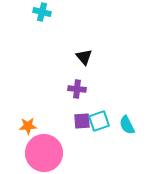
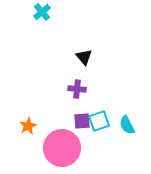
cyan cross: rotated 36 degrees clockwise
orange star: rotated 24 degrees counterclockwise
pink circle: moved 18 px right, 5 px up
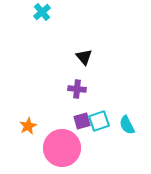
purple square: rotated 12 degrees counterclockwise
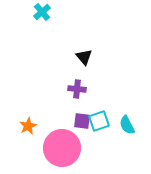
purple square: rotated 24 degrees clockwise
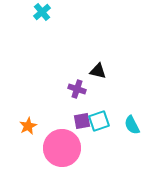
black triangle: moved 14 px right, 14 px down; rotated 36 degrees counterclockwise
purple cross: rotated 12 degrees clockwise
purple square: rotated 18 degrees counterclockwise
cyan semicircle: moved 5 px right
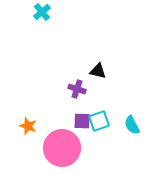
purple square: rotated 12 degrees clockwise
orange star: rotated 24 degrees counterclockwise
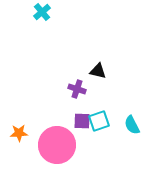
orange star: moved 9 px left, 7 px down; rotated 24 degrees counterclockwise
pink circle: moved 5 px left, 3 px up
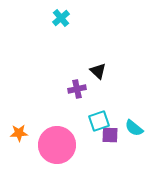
cyan cross: moved 19 px right, 6 px down
black triangle: rotated 30 degrees clockwise
purple cross: rotated 30 degrees counterclockwise
purple square: moved 28 px right, 14 px down
cyan semicircle: moved 2 px right, 3 px down; rotated 24 degrees counterclockwise
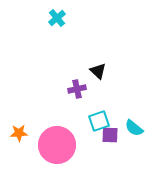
cyan cross: moved 4 px left
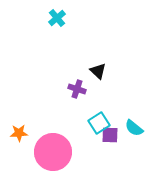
purple cross: rotated 30 degrees clockwise
cyan square: moved 2 px down; rotated 15 degrees counterclockwise
pink circle: moved 4 px left, 7 px down
